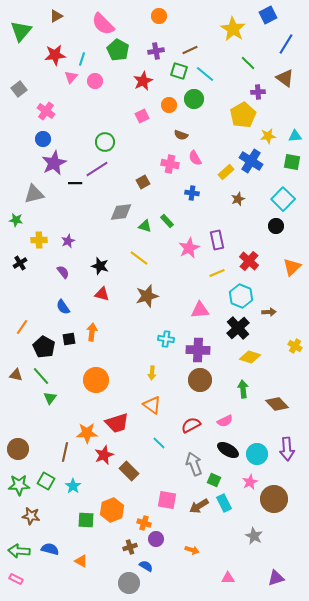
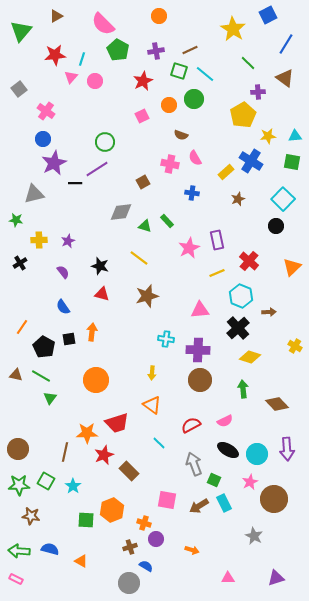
green line at (41, 376): rotated 18 degrees counterclockwise
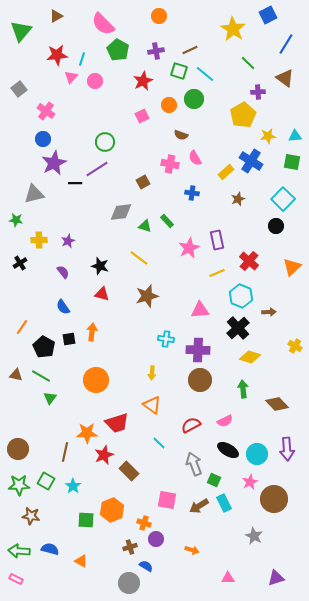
red star at (55, 55): moved 2 px right
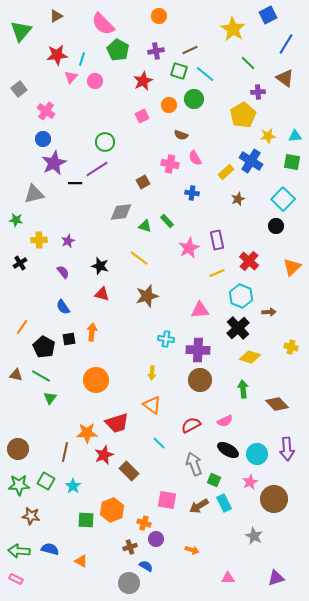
yellow cross at (295, 346): moved 4 px left, 1 px down; rotated 16 degrees counterclockwise
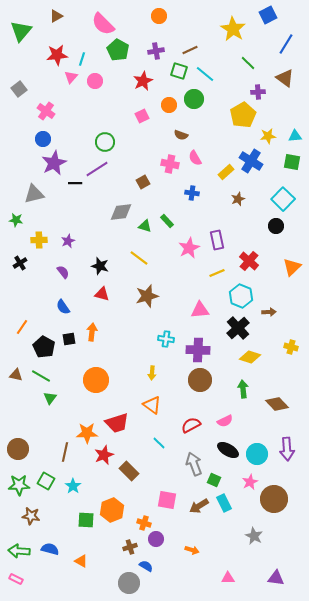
purple triangle at (276, 578): rotated 24 degrees clockwise
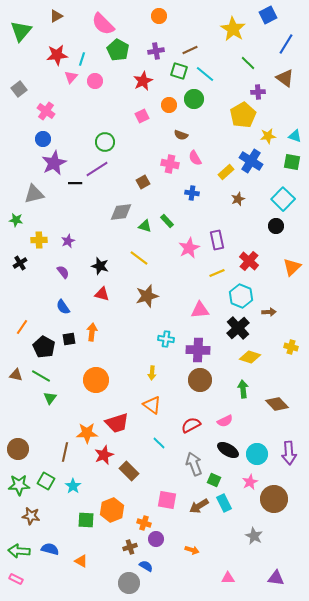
cyan triangle at (295, 136): rotated 24 degrees clockwise
purple arrow at (287, 449): moved 2 px right, 4 px down
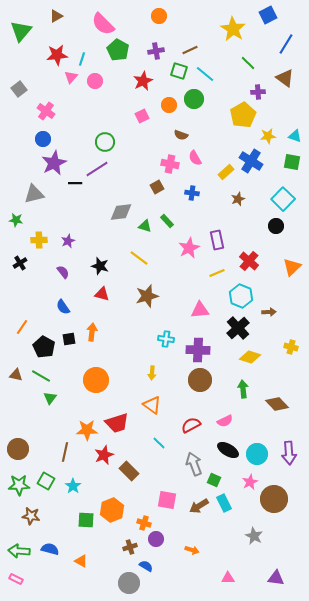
brown square at (143, 182): moved 14 px right, 5 px down
orange star at (87, 433): moved 3 px up
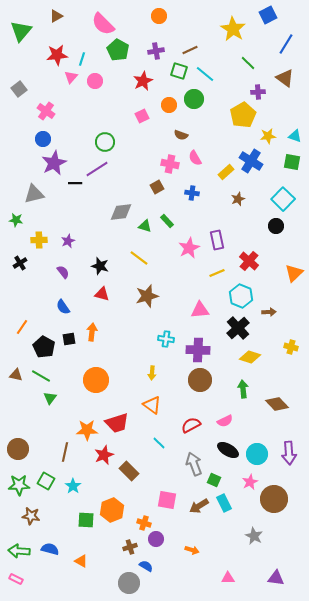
orange triangle at (292, 267): moved 2 px right, 6 px down
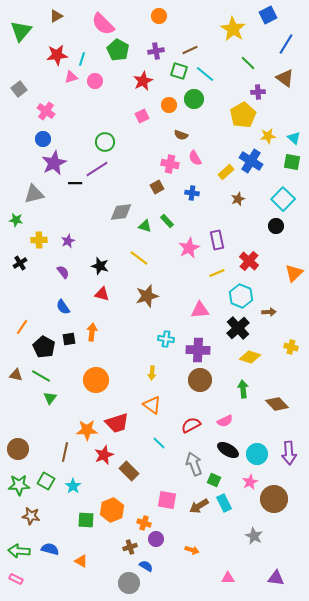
pink triangle at (71, 77): rotated 32 degrees clockwise
cyan triangle at (295, 136): moved 1 px left, 2 px down; rotated 24 degrees clockwise
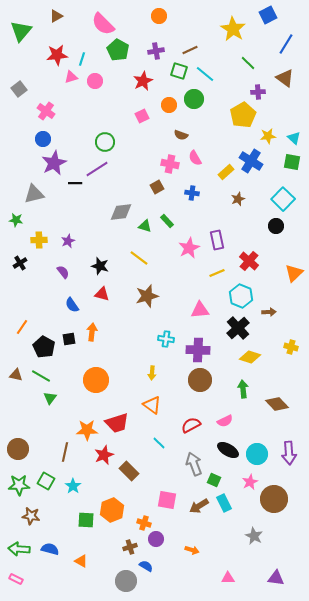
blue semicircle at (63, 307): moved 9 px right, 2 px up
green arrow at (19, 551): moved 2 px up
gray circle at (129, 583): moved 3 px left, 2 px up
